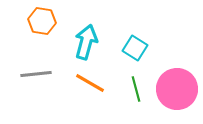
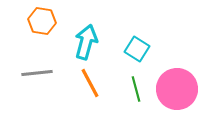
cyan square: moved 2 px right, 1 px down
gray line: moved 1 px right, 1 px up
orange line: rotated 32 degrees clockwise
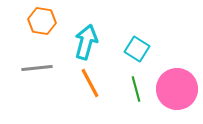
gray line: moved 5 px up
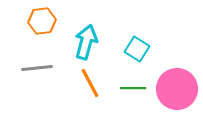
orange hexagon: rotated 16 degrees counterclockwise
green line: moved 3 px left, 1 px up; rotated 75 degrees counterclockwise
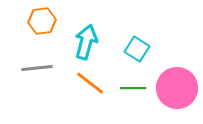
orange line: rotated 24 degrees counterclockwise
pink circle: moved 1 px up
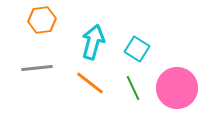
orange hexagon: moved 1 px up
cyan arrow: moved 7 px right
green line: rotated 65 degrees clockwise
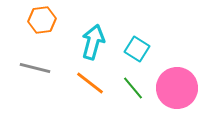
gray line: moved 2 px left; rotated 20 degrees clockwise
green line: rotated 15 degrees counterclockwise
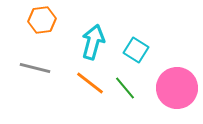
cyan square: moved 1 px left, 1 px down
green line: moved 8 px left
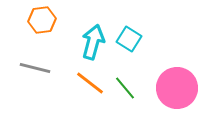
cyan square: moved 7 px left, 11 px up
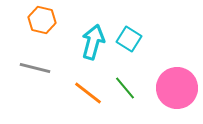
orange hexagon: rotated 20 degrees clockwise
orange line: moved 2 px left, 10 px down
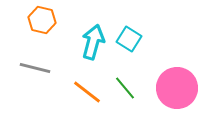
orange line: moved 1 px left, 1 px up
